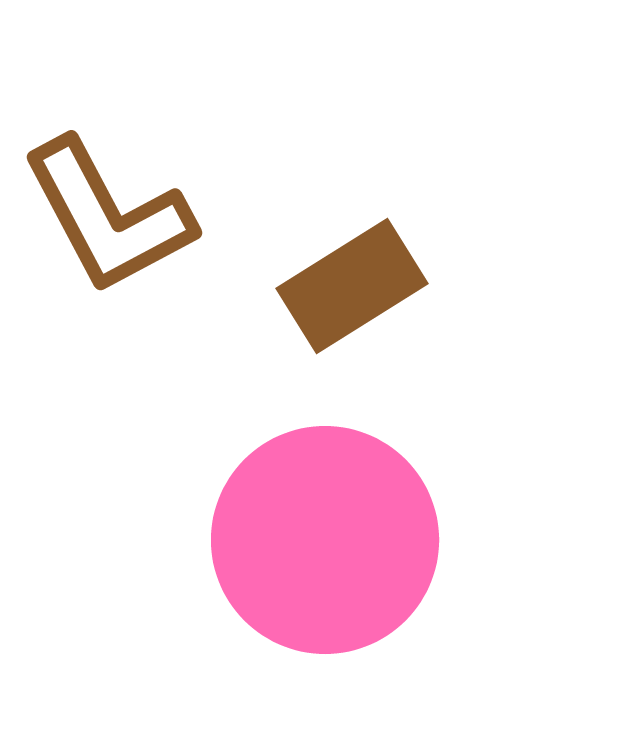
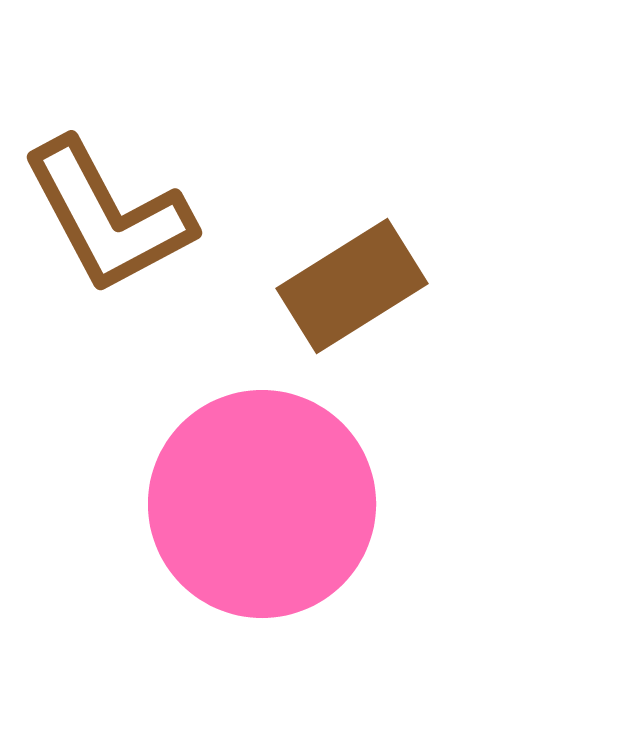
pink circle: moved 63 px left, 36 px up
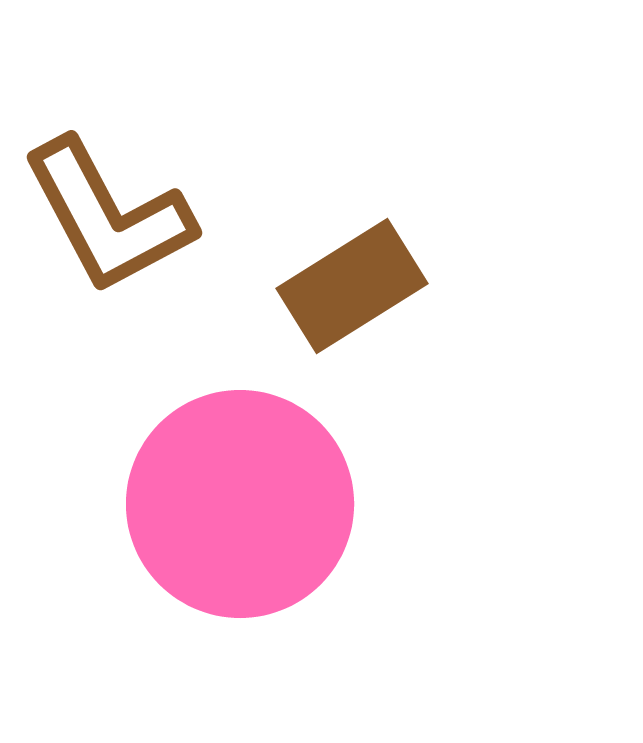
pink circle: moved 22 px left
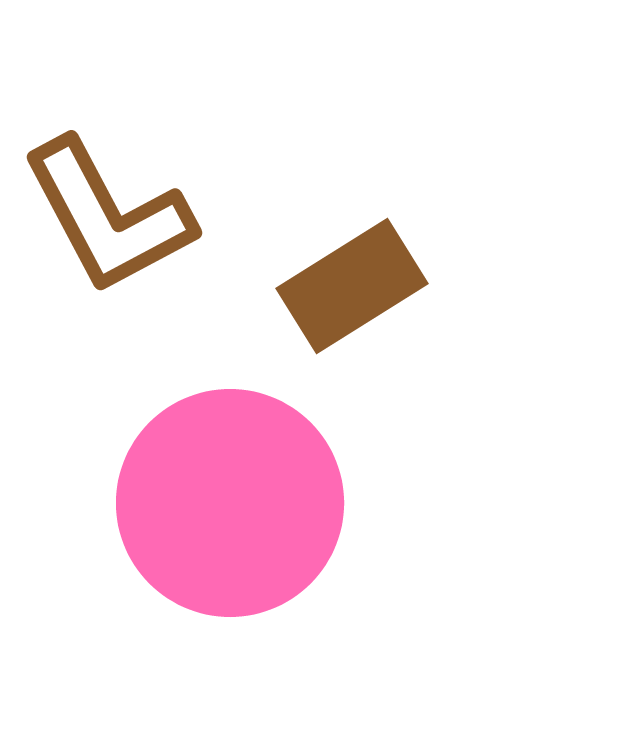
pink circle: moved 10 px left, 1 px up
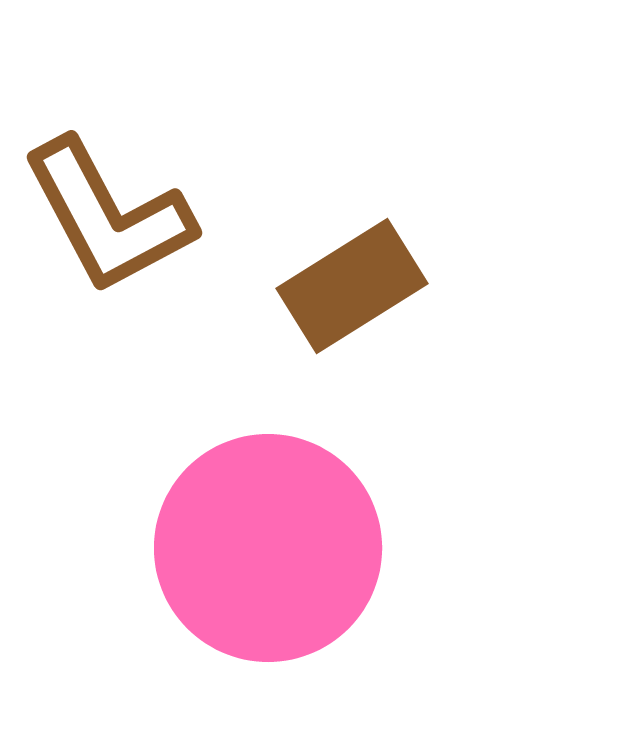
pink circle: moved 38 px right, 45 px down
